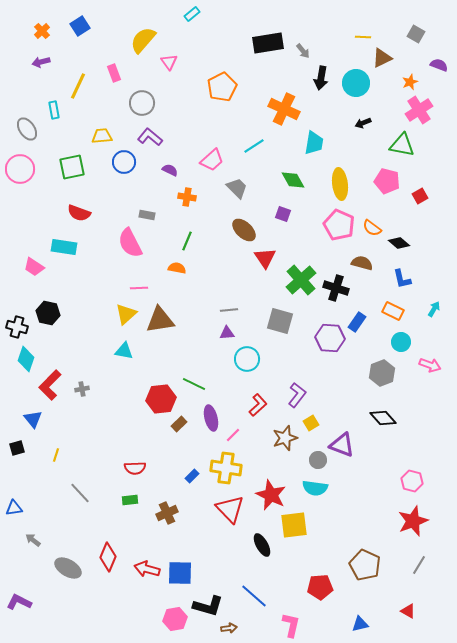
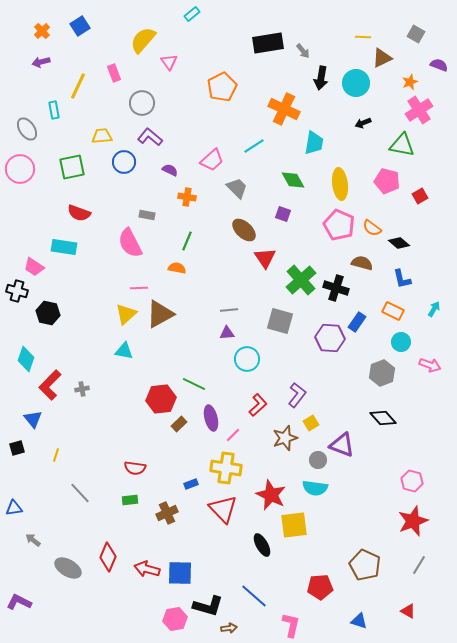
brown triangle at (160, 320): moved 6 px up; rotated 20 degrees counterclockwise
black cross at (17, 327): moved 36 px up
red semicircle at (135, 468): rotated 10 degrees clockwise
blue rectangle at (192, 476): moved 1 px left, 8 px down; rotated 24 degrees clockwise
red triangle at (230, 509): moved 7 px left
blue triangle at (360, 624): moved 1 px left, 3 px up; rotated 30 degrees clockwise
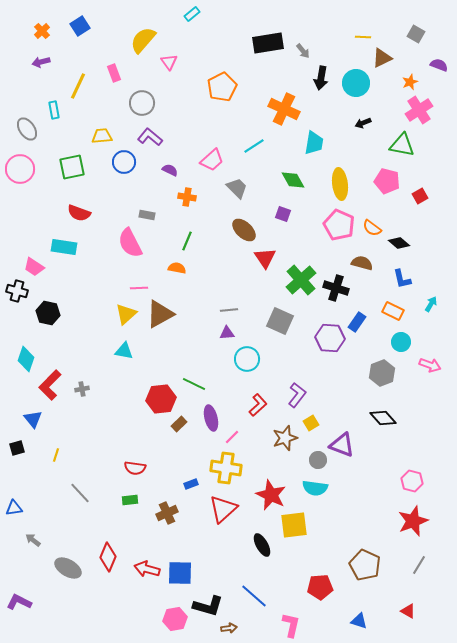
cyan arrow at (434, 309): moved 3 px left, 5 px up
gray square at (280, 321): rotated 8 degrees clockwise
pink line at (233, 435): moved 1 px left, 2 px down
red triangle at (223, 509): rotated 32 degrees clockwise
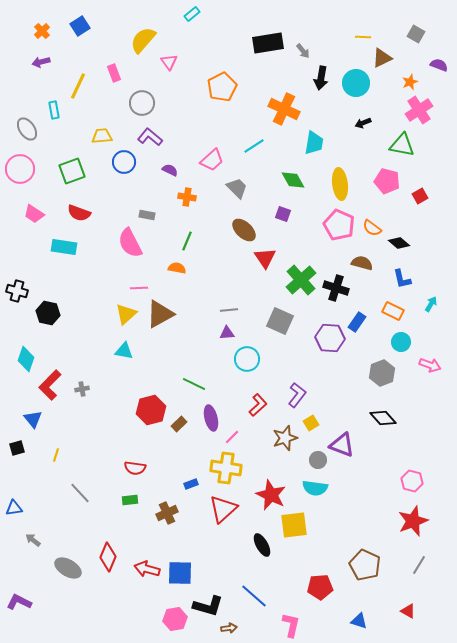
green square at (72, 167): moved 4 px down; rotated 8 degrees counterclockwise
pink trapezoid at (34, 267): moved 53 px up
red hexagon at (161, 399): moved 10 px left, 11 px down; rotated 8 degrees counterclockwise
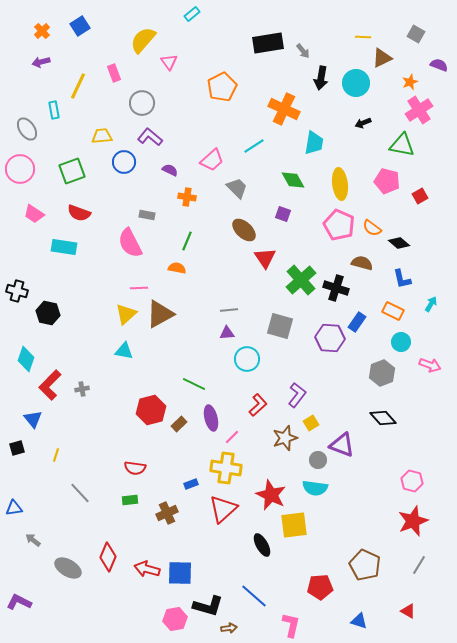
gray square at (280, 321): moved 5 px down; rotated 8 degrees counterclockwise
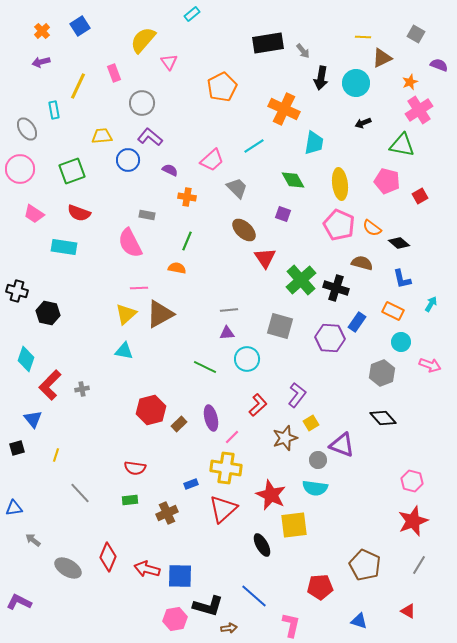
blue circle at (124, 162): moved 4 px right, 2 px up
green line at (194, 384): moved 11 px right, 17 px up
blue square at (180, 573): moved 3 px down
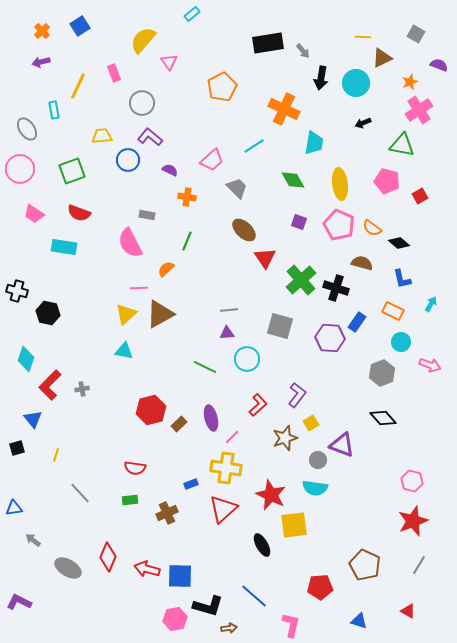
purple square at (283, 214): moved 16 px right, 8 px down
orange semicircle at (177, 268): moved 11 px left, 1 px down; rotated 54 degrees counterclockwise
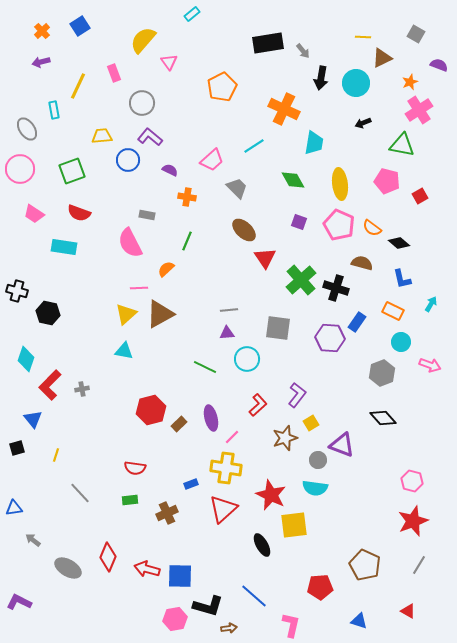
gray square at (280, 326): moved 2 px left, 2 px down; rotated 8 degrees counterclockwise
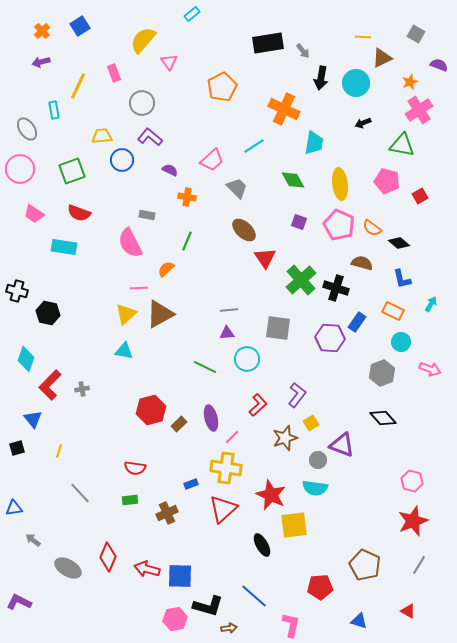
blue circle at (128, 160): moved 6 px left
pink arrow at (430, 365): moved 4 px down
yellow line at (56, 455): moved 3 px right, 4 px up
